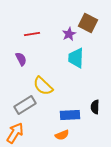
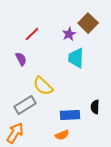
brown square: rotated 18 degrees clockwise
red line: rotated 35 degrees counterclockwise
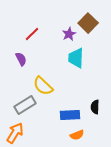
orange semicircle: moved 15 px right
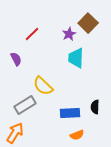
purple semicircle: moved 5 px left
blue rectangle: moved 2 px up
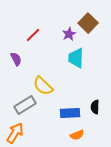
red line: moved 1 px right, 1 px down
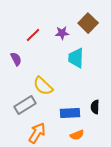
purple star: moved 7 px left, 1 px up; rotated 24 degrees clockwise
orange arrow: moved 22 px right
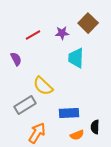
red line: rotated 14 degrees clockwise
black semicircle: moved 20 px down
blue rectangle: moved 1 px left
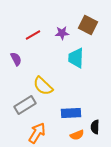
brown square: moved 2 px down; rotated 18 degrees counterclockwise
blue rectangle: moved 2 px right
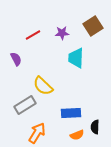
brown square: moved 5 px right, 1 px down; rotated 30 degrees clockwise
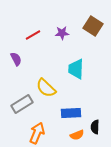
brown square: rotated 24 degrees counterclockwise
cyan trapezoid: moved 11 px down
yellow semicircle: moved 3 px right, 2 px down
gray rectangle: moved 3 px left, 1 px up
orange arrow: rotated 10 degrees counterclockwise
